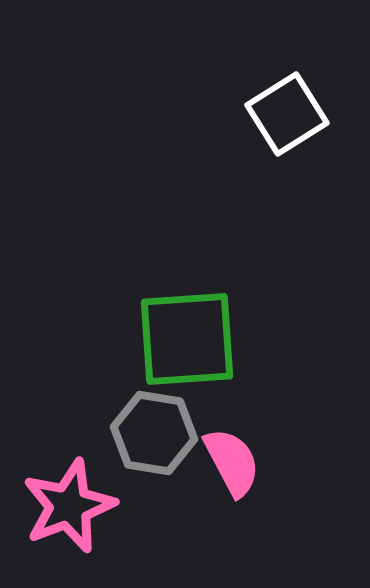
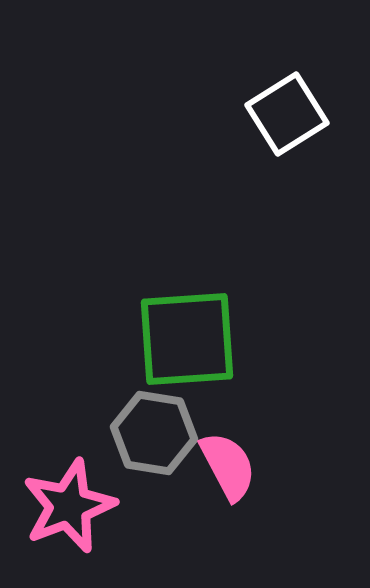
pink semicircle: moved 4 px left, 4 px down
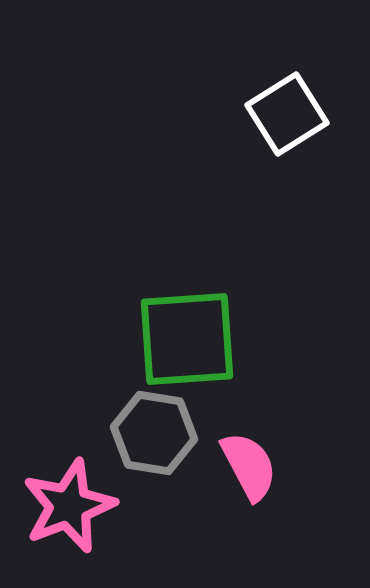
pink semicircle: moved 21 px right
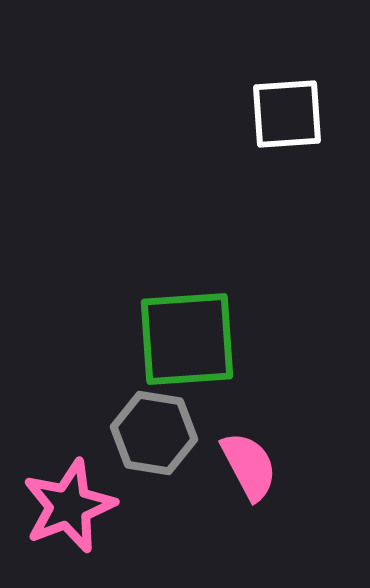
white square: rotated 28 degrees clockwise
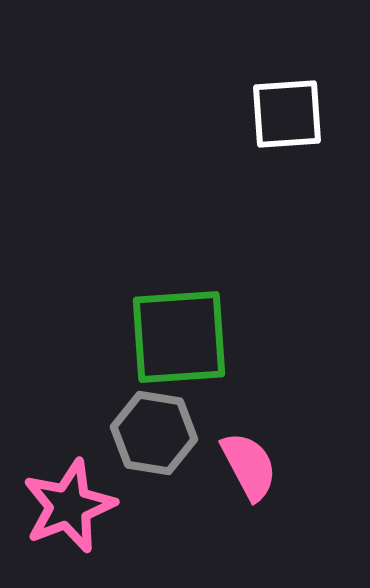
green square: moved 8 px left, 2 px up
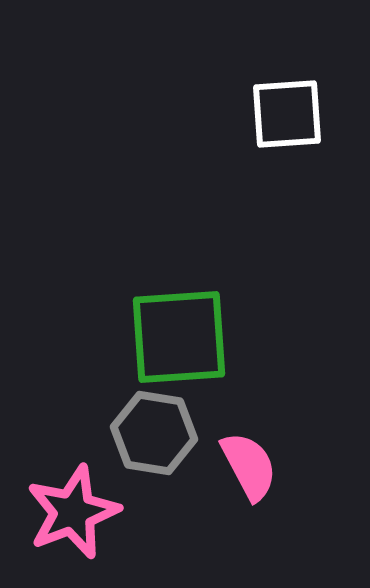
pink star: moved 4 px right, 6 px down
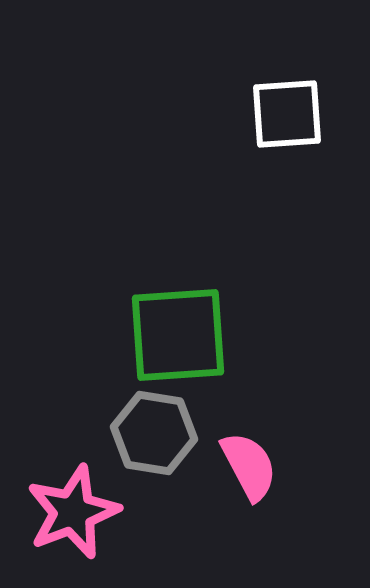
green square: moved 1 px left, 2 px up
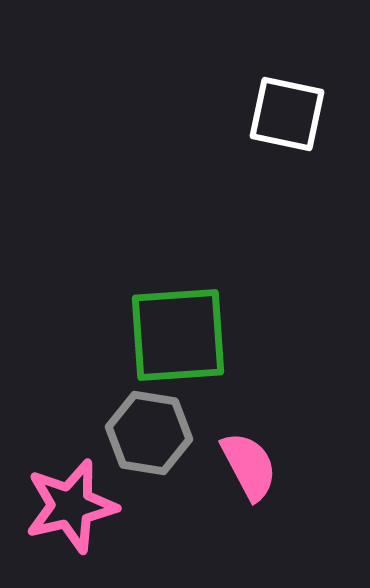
white square: rotated 16 degrees clockwise
gray hexagon: moved 5 px left
pink star: moved 2 px left, 6 px up; rotated 8 degrees clockwise
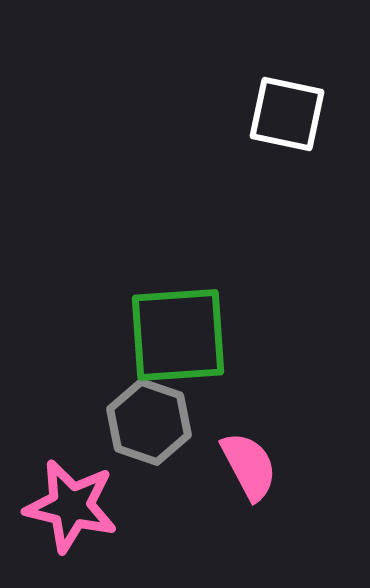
gray hexagon: moved 11 px up; rotated 10 degrees clockwise
pink star: rotated 26 degrees clockwise
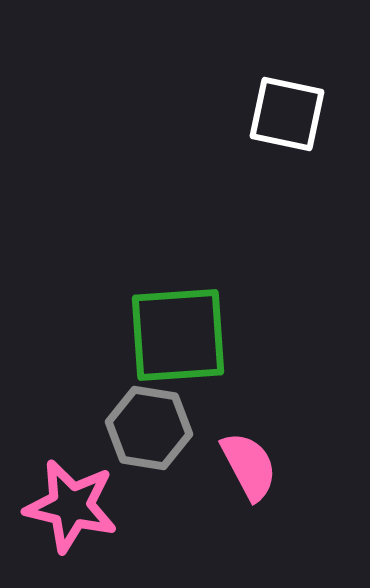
gray hexagon: moved 6 px down; rotated 10 degrees counterclockwise
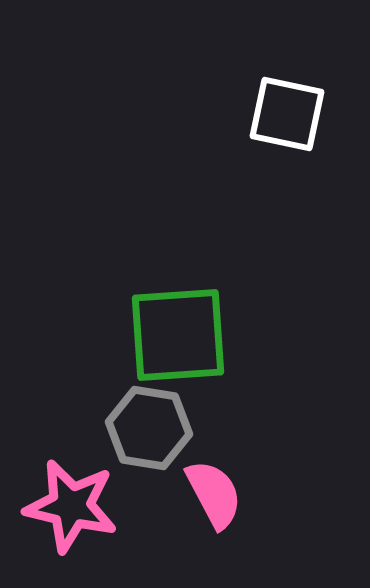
pink semicircle: moved 35 px left, 28 px down
